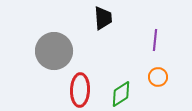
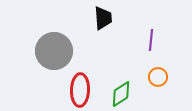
purple line: moved 4 px left
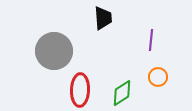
green diamond: moved 1 px right, 1 px up
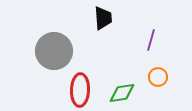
purple line: rotated 10 degrees clockwise
green diamond: rotated 24 degrees clockwise
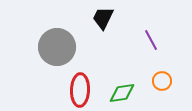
black trapezoid: rotated 150 degrees counterclockwise
purple line: rotated 45 degrees counterclockwise
gray circle: moved 3 px right, 4 px up
orange circle: moved 4 px right, 4 px down
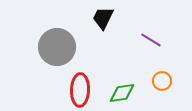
purple line: rotated 30 degrees counterclockwise
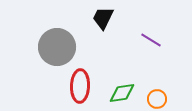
orange circle: moved 5 px left, 18 px down
red ellipse: moved 4 px up
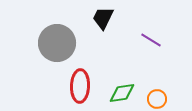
gray circle: moved 4 px up
